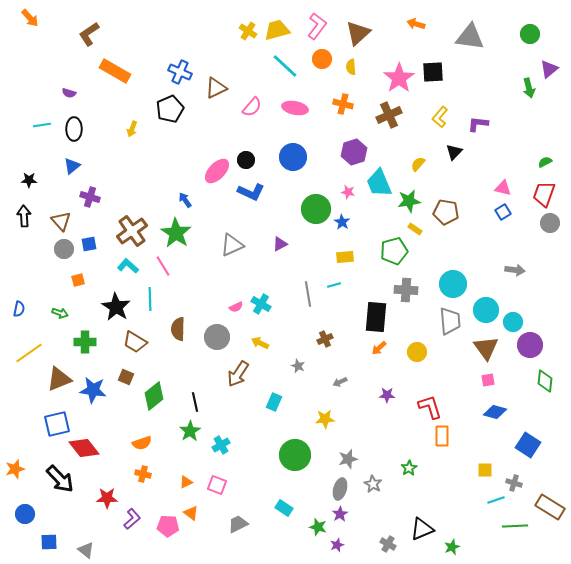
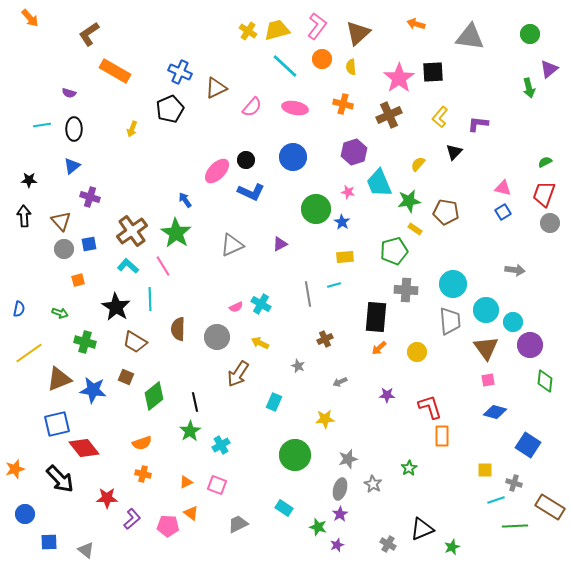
green cross at (85, 342): rotated 15 degrees clockwise
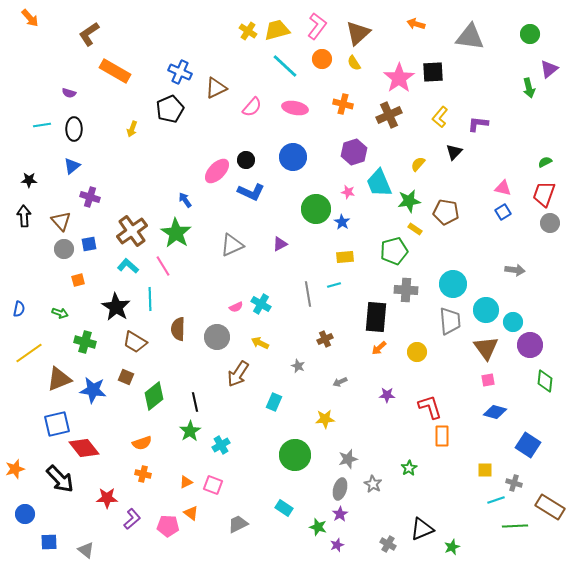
yellow semicircle at (351, 67): moved 3 px right, 4 px up; rotated 28 degrees counterclockwise
pink square at (217, 485): moved 4 px left
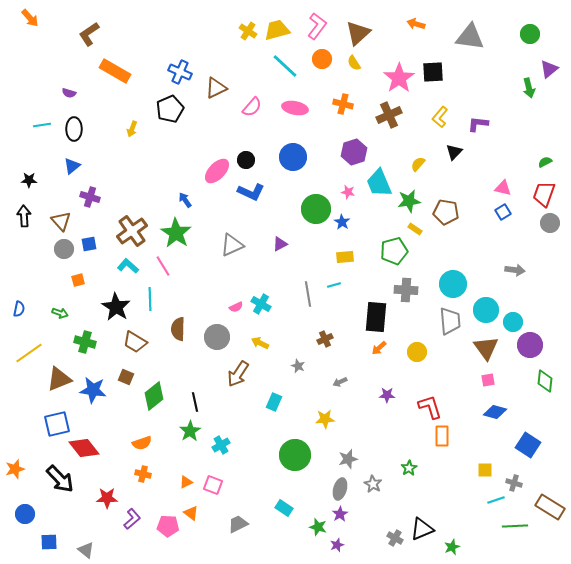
gray cross at (388, 544): moved 7 px right, 6 px up
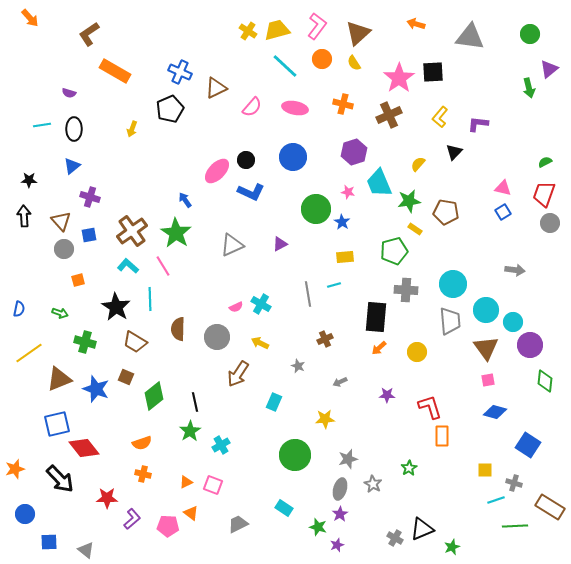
blue square at (89, 244): moved 9 px up
blue star at (93, 390): moved 3 px right, 1 px up; rotated 12 degrees clockwise
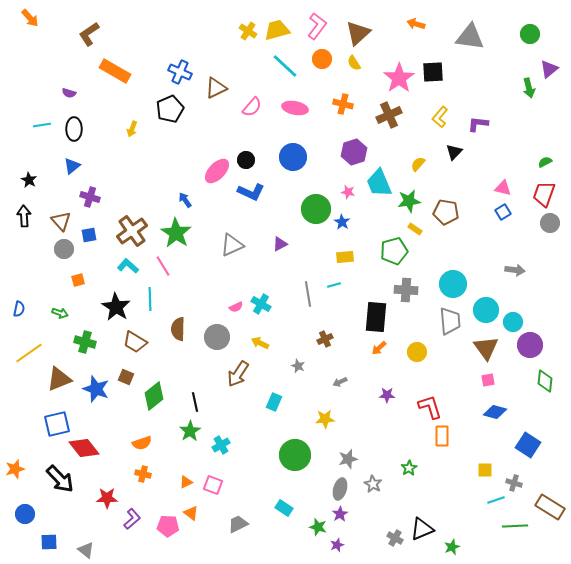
black star at (29, 180): rotated 28 degrees clockwise
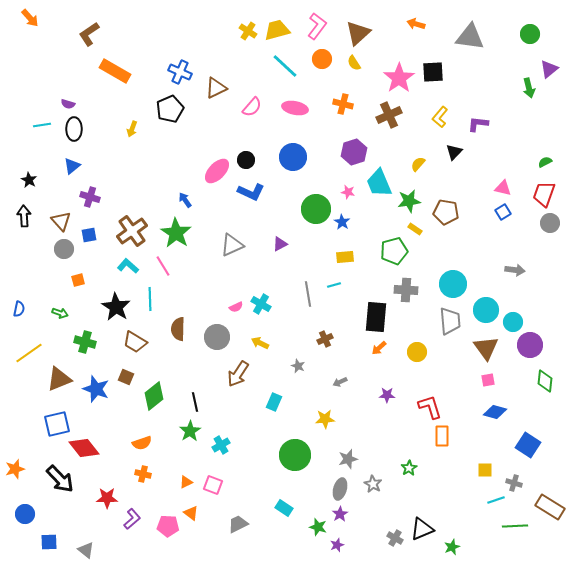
purple semicircle at (69, 93): moved 1 px left, 11 px down
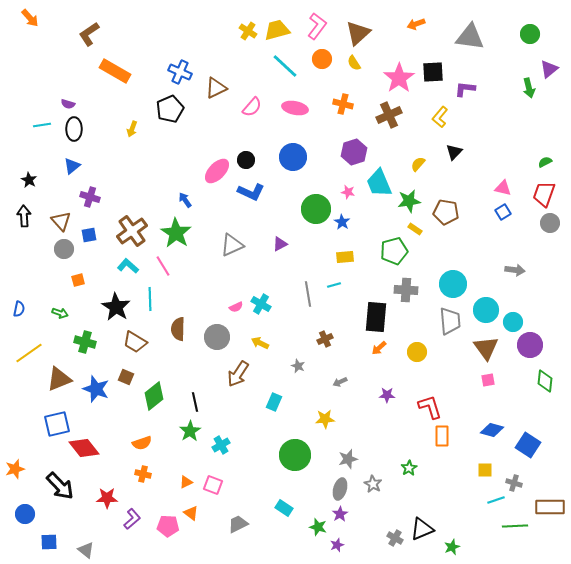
orange arrow at (416, 24): rotated 36 degrees counterclockwise
purple L-shape at (478, 124): moved 13 px left, 35 px up
blue diamond at (495, 412): moved 3 px left, 18 px down
black arrow at (60, 479): moved 7 px down
brown rectangle at (550, 507): rotated 32 degrees counterclockwise
